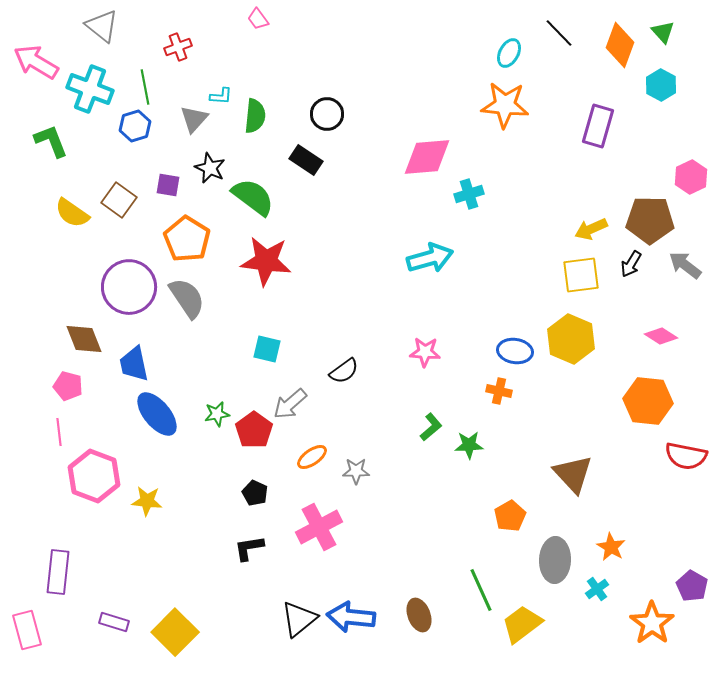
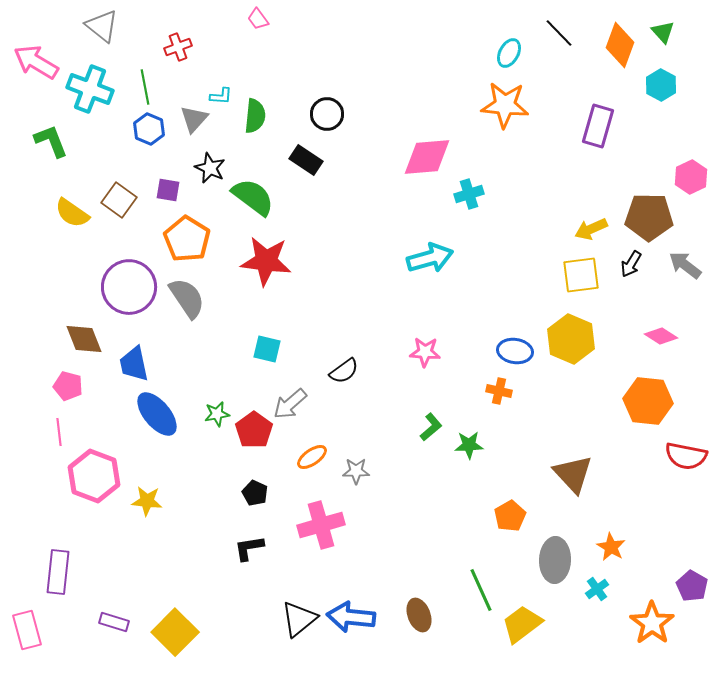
blue hexagon at (135, 126): moved 14 px right, 3 px down; rotated 20 degrees counterclockwise
purple square at (168, 185): moved 5 px down
brown pentagon at (650, 220): moved 1 px left, 3 px up
pink cross at (319, 527): moved 2 px right, 2 px up; rotated 12 degrees clockwise
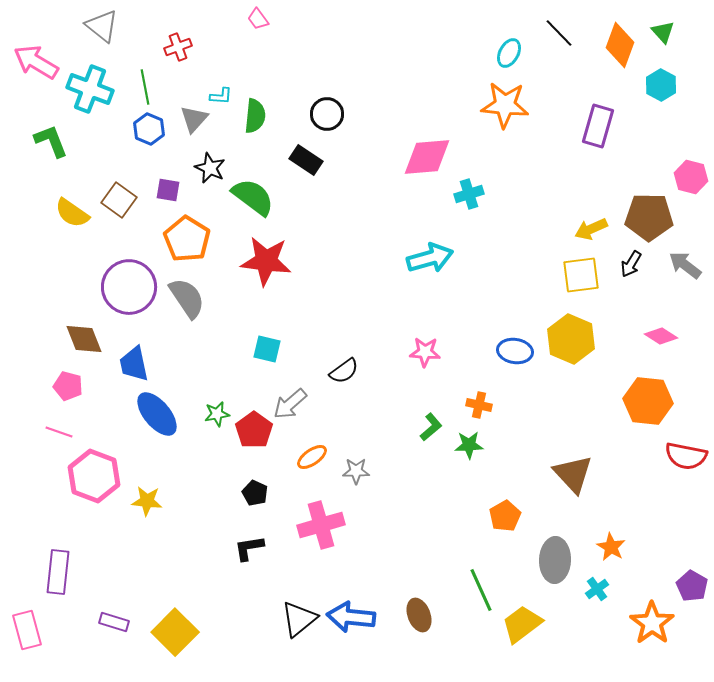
pink hexagon at (691, 177): rotated 20 degrees counterclockwise
orange cross at (499, 391): moved 20 px left, 14 px down
pink line at (59, 432): rotated 64 degrees counterclockwise
orange pentagon at (510, 516): moved 5 px left
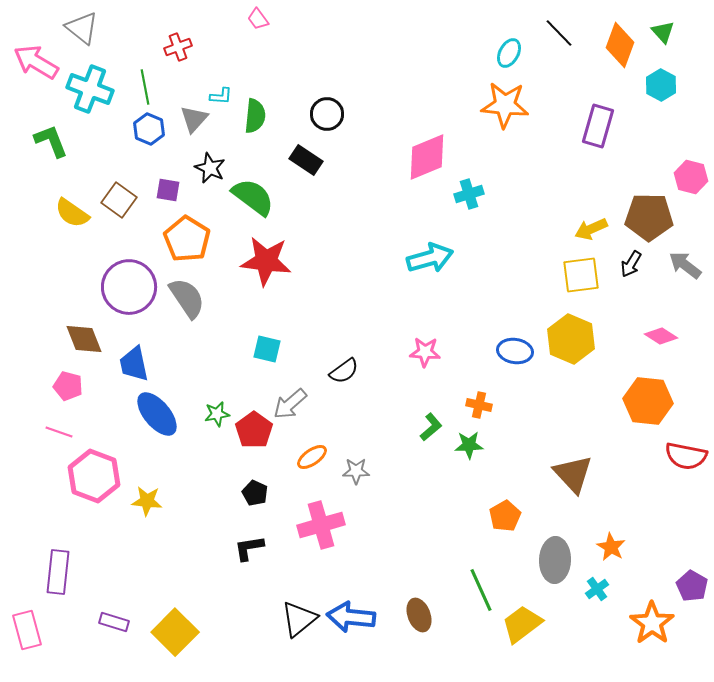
gray triangle at (102, 26): moved 20 px left, 2 px down
pink diamond at (427, 157): rotated 18 degrees counterclockwise
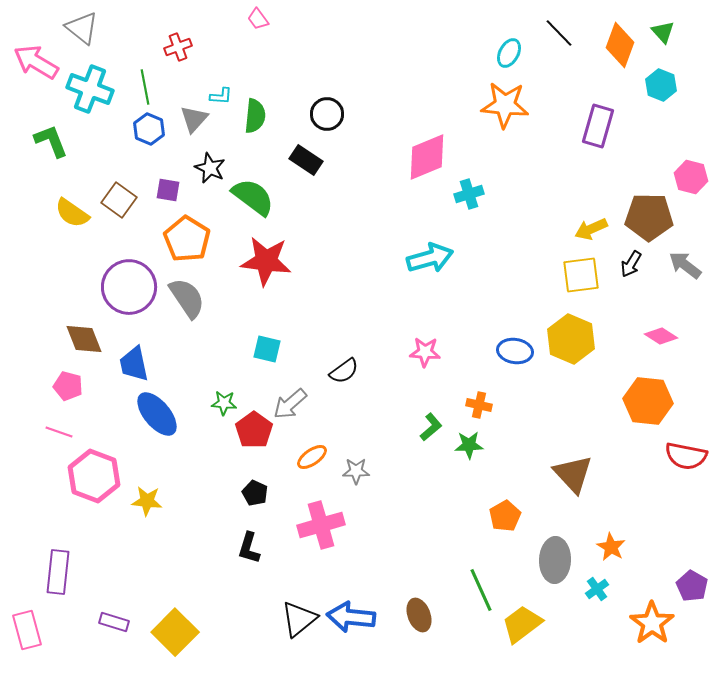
cyan hexagon at (661, 85): rotated 8 degrees counterclockwise
green star at (217, 414): moved 7 px right, 11 px up; rotated 15 degrees clockwise
black L-shape at (249, 548): rotated 64 degrees counterclockwise
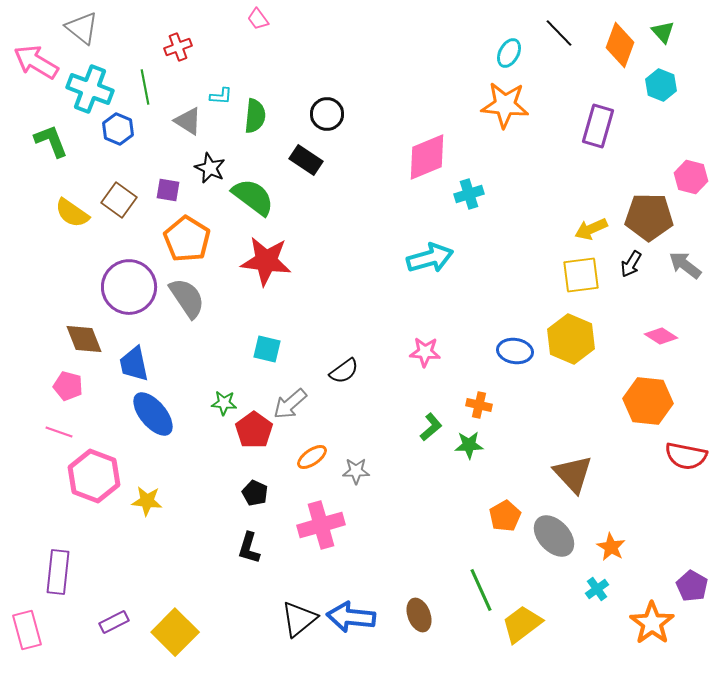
gray triangle at (194, 119): moved 6 px left, 2 px down; rotated 40 degrees counterclockwise
blue hexagon at (149, 129): moved 31 px left
blue ellipse at (157, 414): moved 4 px left
gray ellipse at (555, 560): moved 1 px left, 24 px up; rotated 45 degrees counterclockwise
purple rectangle at (114, 622): rotated 44 degrees counterclockwise
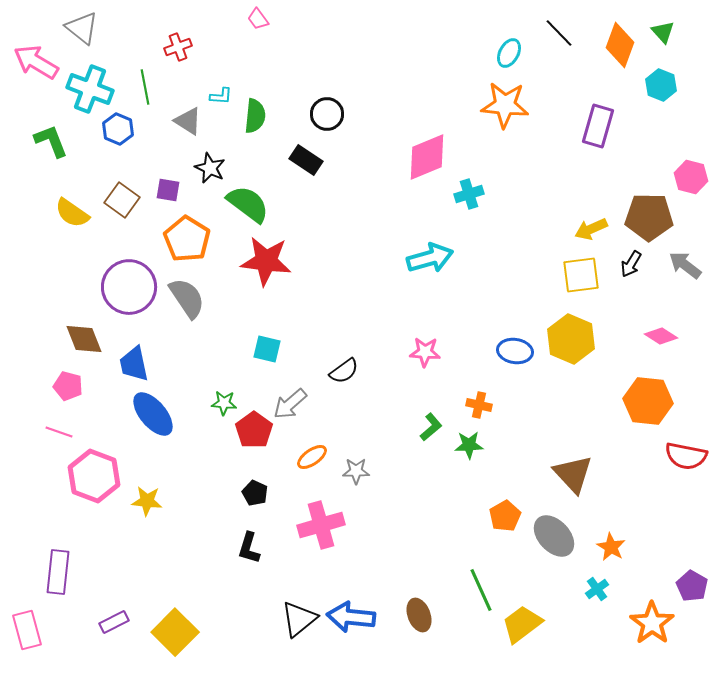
green semicircle at (253, 197): moved 5 px left, 7 px down
brown square at (119, 200): moved 3 px right
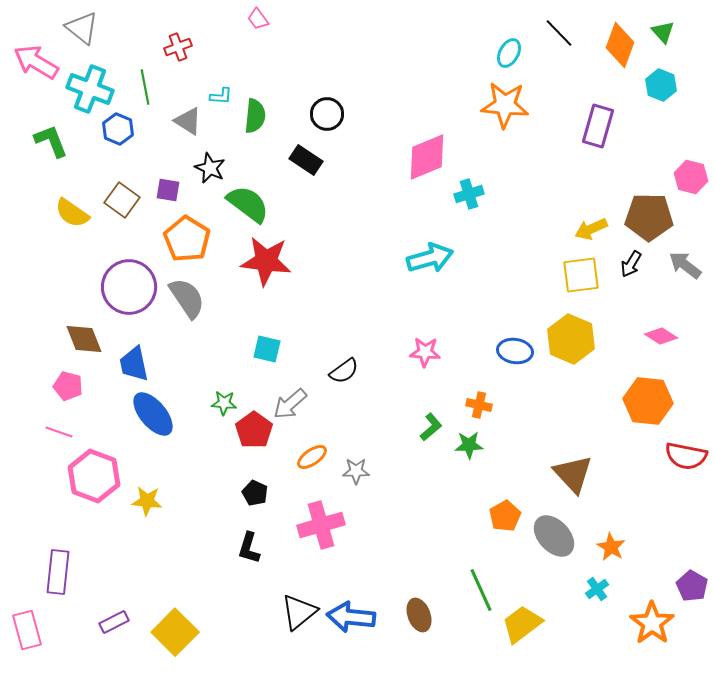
black triangle at (299, 619): moved 7 px up
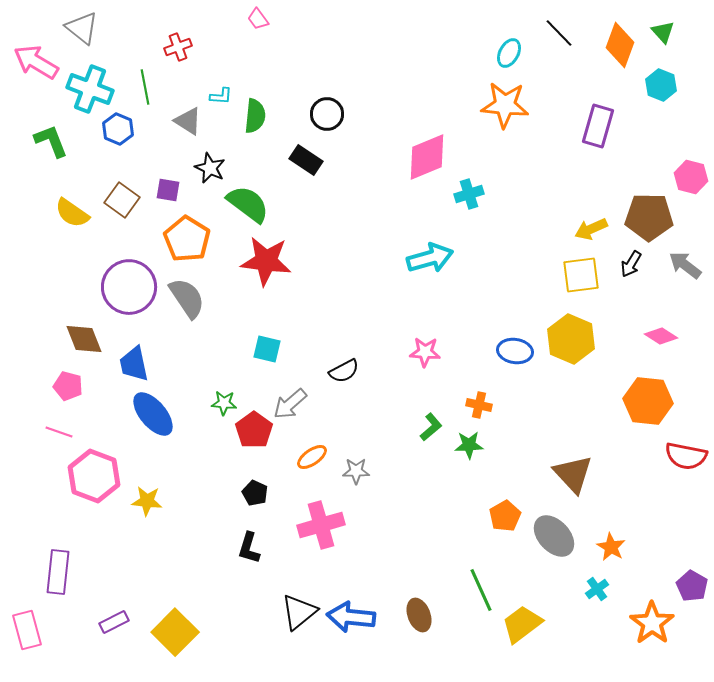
black semicircle at (344, 371): rotated 8 degrees clockwise
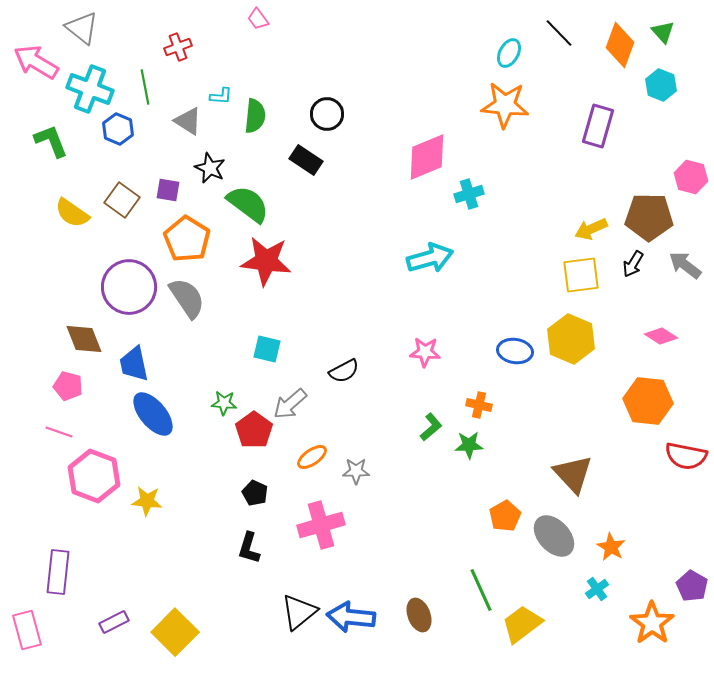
black arrow at (631, 264): moved 2 px right
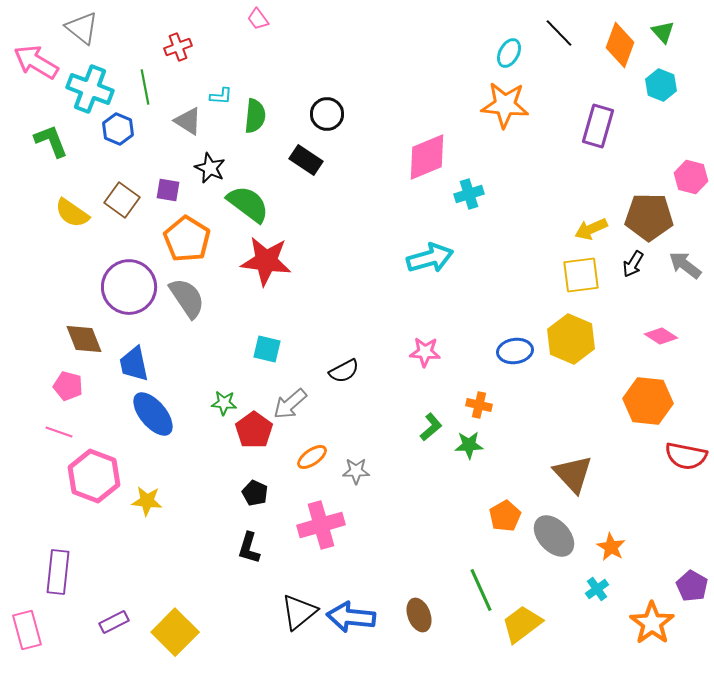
blue ellipse at (515, 351): rotated 16 degrees counterclockwise
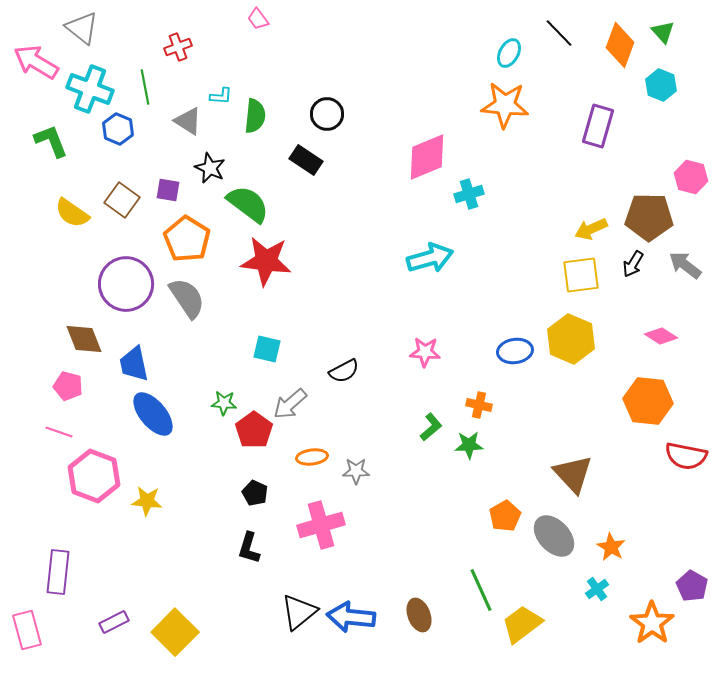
purple circle at (129, 287): moved 3 px left, 3 px up
orange ellipse at (312, 457): rotated 28 degrees clockwise
